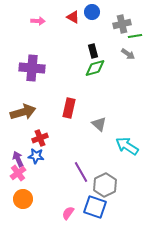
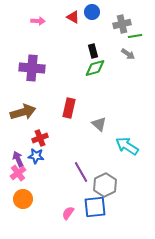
blue square: rotated 25 degrees counterclockwise
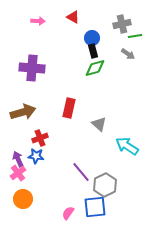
blue circle: moved 26 px down
purple line: rotated 10 degrees counterclockwise
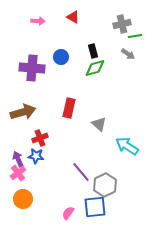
blue circle: moved 31 px left, 19 px down
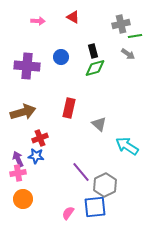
gray cross: moved 1 px left
purple cross: moved 5 px left, 2 px up
pink cross: rotated 28 degrees clockwise
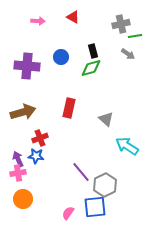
green diamond: moved 4 px left
gray triangle: moved 7 px right, 5 px up
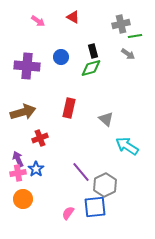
pink arrow: rotated 32 degrees clockwise
blue star: moved 13 px down; rotated 28 degrees clockwise
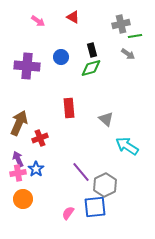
black rectangle: moved 1 px left, 1 px up
red rectangle: rotated 18 degrees counterclockwise
brown arrow: moved 4 px left, 11 px down; rotated 50 degrees counterclockwise
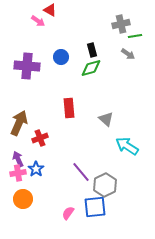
red triangle: moved 23 px left, 7 px up
